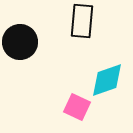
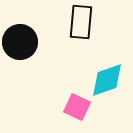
black rectangle: moved 1 px left, 1 px down
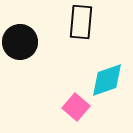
pink square: moved 1 px left; rotated 16 degrees clockwise
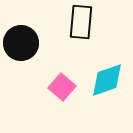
black circle: moved 1 px right, 1 px down
pink square: moved 14 px left, 20 px up
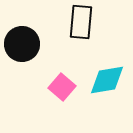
black circle: moved 1 px right, 1 px down
cyan diamond: rotated 9 degrees clockwise
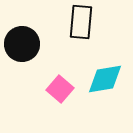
cyan diamond: moved 2 px left, 1 px up
pink square: moved 2 px left, 2 px down
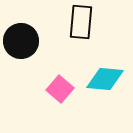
black circle: moved 1 px left, 3 px up
cyan diamond: rotated 15 degrees clockwise
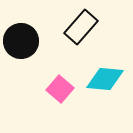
black rectangle: moved 5 px down; rotated 36 degrees clockwise
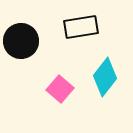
black rectangle: rotated 40 degrees clockwise
cyan diamond: moved 2 px up; rotated 57 degrees counterclockwise
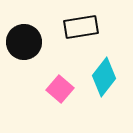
black circle: moved 3 px right, 1 px down
cyan diamond: moved 1 px left
